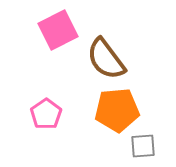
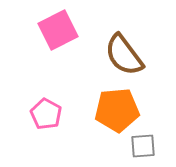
brown semicircle: moved 18 px right, 4 px up
pink pentagon: rotated 8 degrees counterclockwise
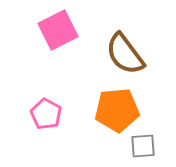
brown semicircle: moved 1 px right, 1 px up
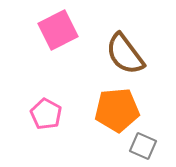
gray square: rotated 28 degrees clockwise
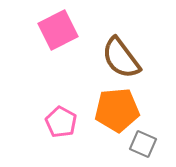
brown semicircle: moved 4 px left, 4 px down
pink pentagon: moved 15 px right, 8 px down
gray square: moved 2 px up
